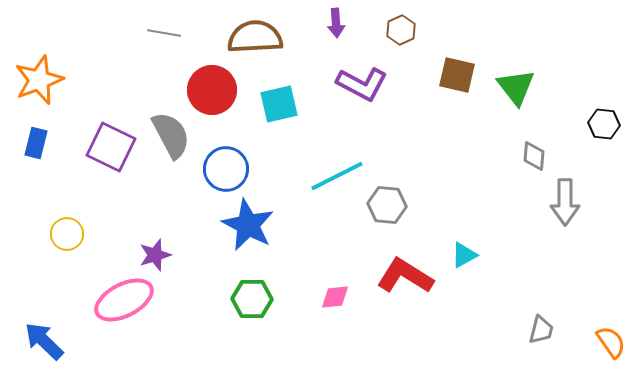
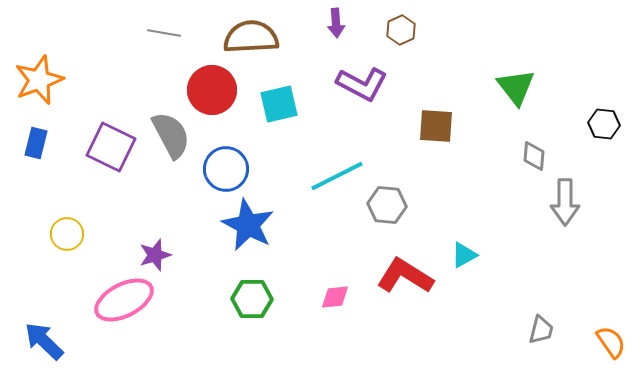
brown semicircle: moved 4 px left
brown square: moved 21 px left, 51 px down; rotated 9 degrees counterclockwise
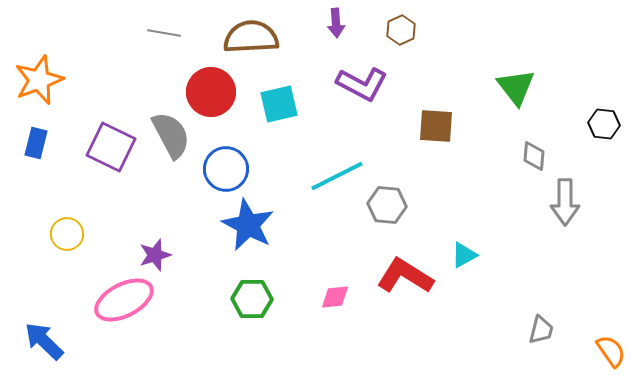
red circle: moved 1 px left, 2 px down
orange semicircle: moved 9 px down
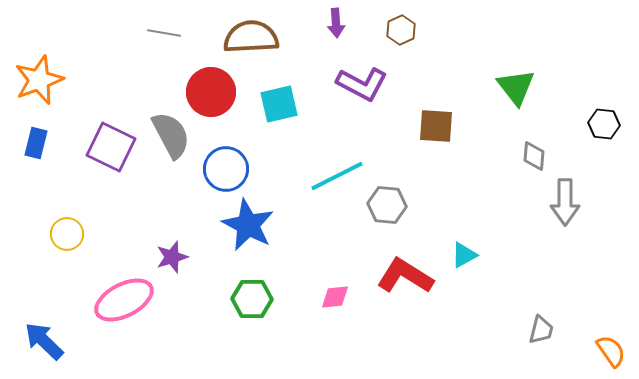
purple star: moved 17 px right, 2 px down
